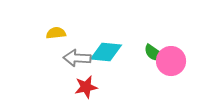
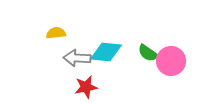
green semicircle: moved 6 px left
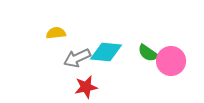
gray arrow: rotated 28 degrees counterclockwise
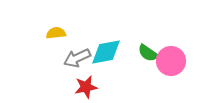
cyan diamond: rotated 16 degrees counterclockwise
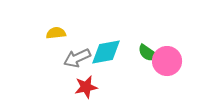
pink circle: moved 4 px left
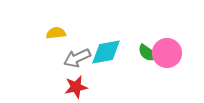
pink circle: moved 8 px up
red star: moved 10 px left
